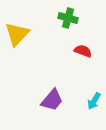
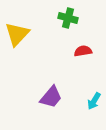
red semicircle: rotated 30 degrees counterclockwise
purple trapezoid: moved 1 px left, 3 px up
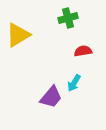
green cross: rotated 30 degrees counterclockwise
yellow triangle: moved 1 px right, 1 px down; rotated 16 degrees clockwise
cyan arrow: moved 20 px left, 18 px up
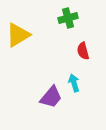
red semicircle: rotated 96 degrees counterclockwise
cyan arrow: rotated 132 degrees clockwise
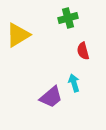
purple trapezoid: rotated 10 degrees clockwise
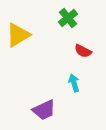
green cross: rotated 24 degrees counterclockwise
red semicircle: rotated 48 degrees counterclockwise
purple trapezoid: moved 7 px left, 13 px down; rotated 15 degrees clockwise
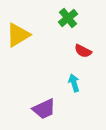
purple trapezoid: moved 1 px up
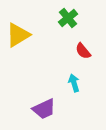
red semicircle: rotated 24 degrees clockwise
